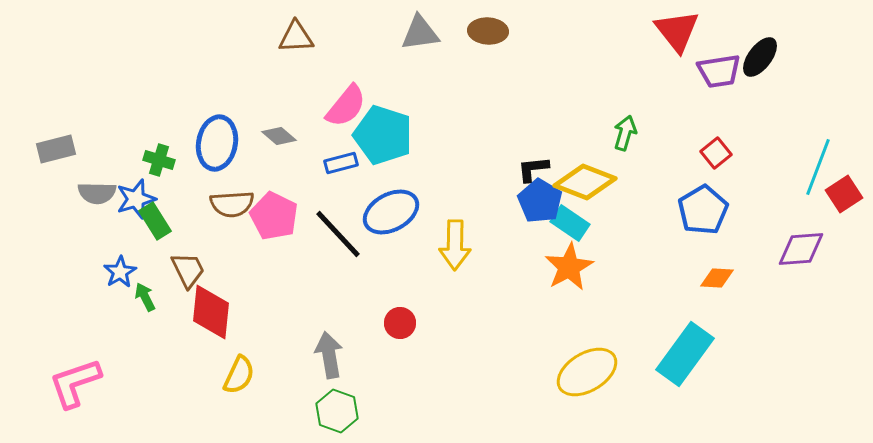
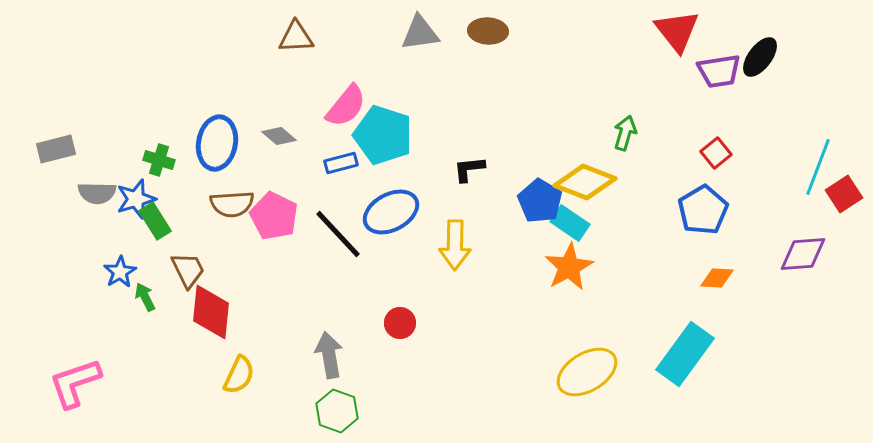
black L-shape at (533, 169): moved 64 px left
purple diamond at (801, 249): moved 2 px right, 5 px down
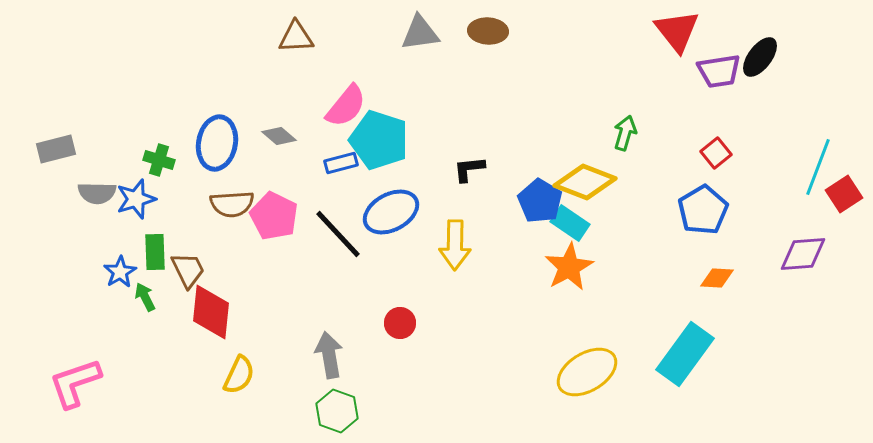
cyan pentagon at (383, 135): moved 4 px left, 5 px down
green rectangle at (155, 221): moved 31 px down; rotated 30 degrees clockwise
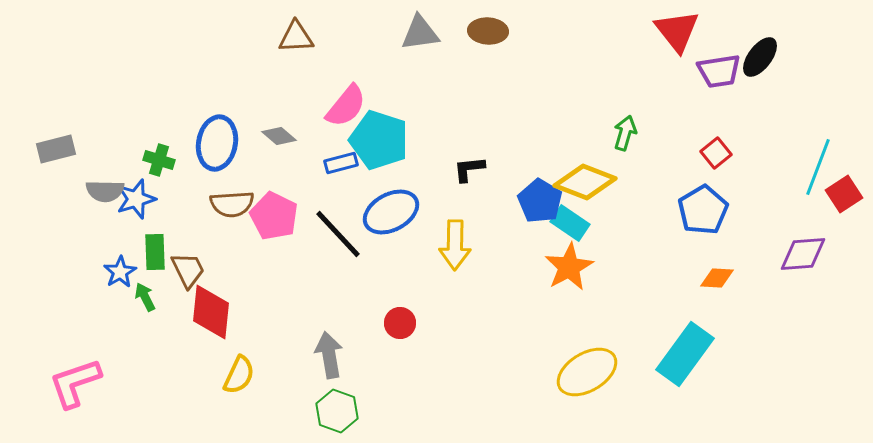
gray semicircle at (97, 193): moved 8 px right, 2 px up
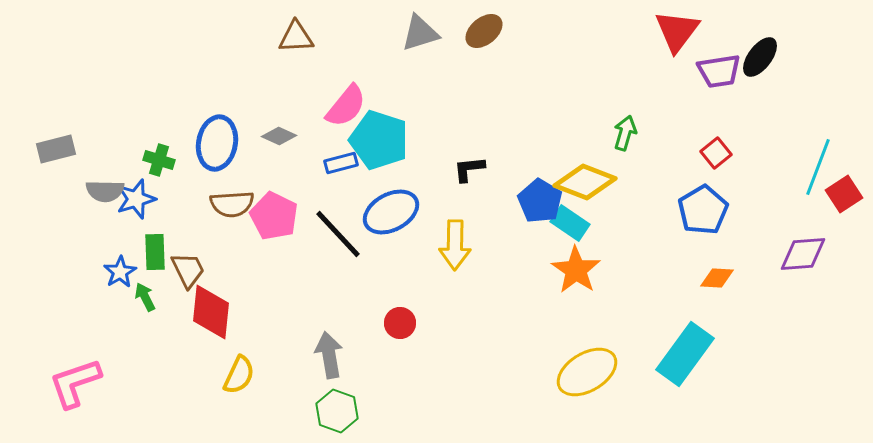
brown ellipse at (488, 31): moved 4 px left; rotated 42 degrees counterclockwise
red triangle at (677, 31): rotated 15 degrees clockwise
gray triangle at (420, 33): rotated 9 degrees counterclockwise
gray diamond at (279, 136): rotated 16 degrees counterclockwise
orange star at (569, 267): moved 7 px right, 3 px down; rotated 9 degrees counterclockwise
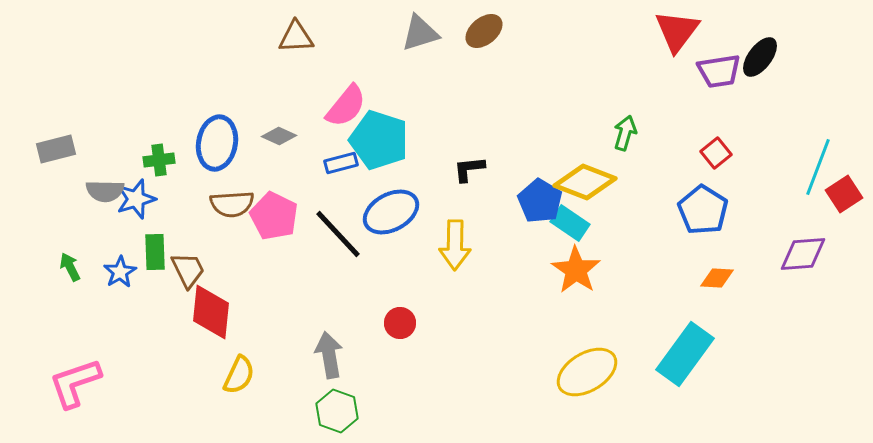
green cross at (159, 160): rotated 24 degrees counterclockwise
blue pentagon at (703, 210): rotated 9 degrees counterclockwise
green arrow at (145, 297): moved 75 px left, 30 px up
